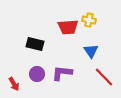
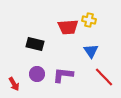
purple L-shape: moved 1 px right, 2 px down
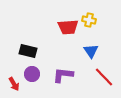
black rectangle: moved 7 px left, 7 px down
purple circle: moved 5 px left
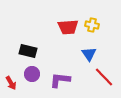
yellow cross: moved 3 px right, 5 px down
blue triangle: moved 2 px left, 3 px down
purple L-shape: moved 3 px left, 5 px down
red arrow: moved 3 px left, 1 px up
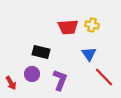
black rectangle: moved 13 px right, 1 px down
purple L-shape: rotated 105 degrees clockwise
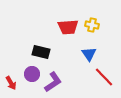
purple L-shape: moved 7 px left, 2 px down; rotated 35 degrees clockwise
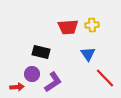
yellow cross: rotated 16 degrees counterclockwise
blue triangle: moved 1 px left
red line: moved 1 px right, 1 px down
red arrow: moved 6 px right, 4 px down; rotated 64 degrees counterclockwise
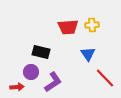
purple circle: moved 1 px left, 2 px up
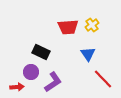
yellow cross: rotated 32 degrees counterclockwise
black rectangle: rotated 12 degrees clockwise
red line: moved 2 px left, 1 px down
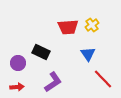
purple circle: moved 13 px left, 9 px up
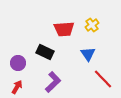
red trapezoid: moved 4 px left, 2 px down
black rectangle: moved 4 px right
purple L-shape: rotated 10 degrees counterclockwise
red arrow: rotated 56 degrees counterclockwise
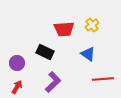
blue triangle: rotated 21 degrees counterclockwise
purple circle: moved 1 px left
red line: rotated 50 degrees counterclockwise
